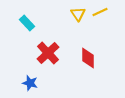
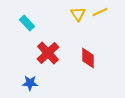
blue star: rotated 14 degrees counterclockwise
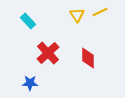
yellow triangle: moved 1 px left, 1 px down
cyan rectangle: moved 1 px right, 2 px up
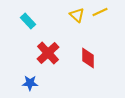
yellow triangle: rotated 14 degrees counterclockwise
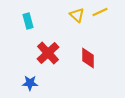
cyan rectangle: rotated 28 degrees clockwise
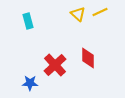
yellow triangle: moved 1 px right, 1 px up
red cross: moved 7 px right, 12 px down
